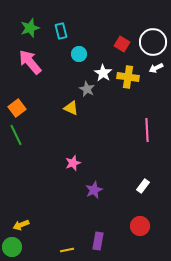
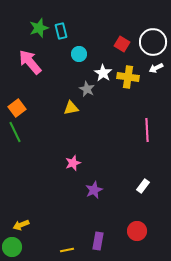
green star: moved 9 px right
yellow triangle: rotated 35 degrees counterclockwise
green line: moved 1 px left, 3 px up
red circle: moved 3 px left, 5 px down
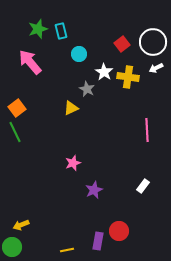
green star: moved 1 px left, 1 px down
red square: rotated 21 degrees clockwise
white star: moved 1 px right, 1 px up
yellow triangle: rotated 14 degrees counterclockwise
red circle: moved 18 px left
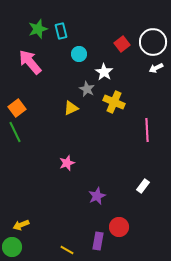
yellow cross: moved 14 px left, 25 px down; rotated 15 degrees clockwise
pink star: moved 6 px left
purple star: moved 3 px right, 6 px down
red circle: moved 4 px up
yellow line: rotated 40 degrees clockwise
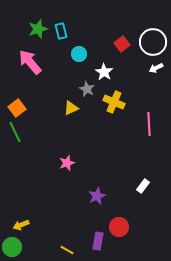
pink line: moved 2 px right, 6 px up
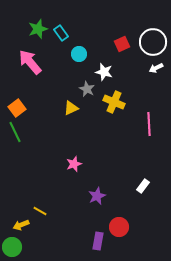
cyan rectangle: moved 2 px down; rotated 21 degrees counterclockwise
red square: rotated 14 degrees clockwise
white star: rotated 18 degrees counterclockwise
pink star: moved 7 px right, 1 px down
yellow line: moved 27 px left, 39 px up
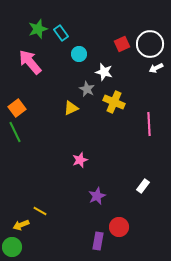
white circle: moved 3 px left, 2 px down
pink star: moved 6 px right, 4 px up
